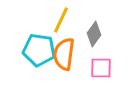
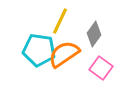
yellow line: moved 1 px left, 1 px down
orange semicircle: rotated 48 degrees clockwise
pink square: rotated 35 degrees clockwise
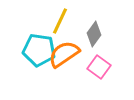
pink square: moved 2 px left, 1 px up
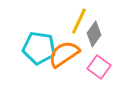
yellow line: moved 19 px right
cyan pentagon: moved 2 px up
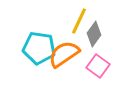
pink square: moved 1 px left, 1 px up
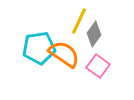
cyan pentagon: rotated 16 degrees counterclockwise
orange semicircle: rotated 68 degrees clockwise
